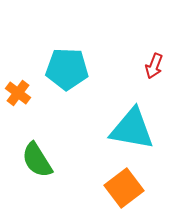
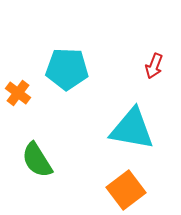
orange square: moved 2 px right, 2 px down
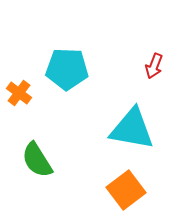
orange cross: moved 1 px right
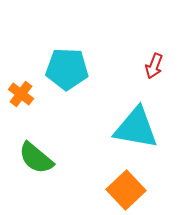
orange cross: moved 2 px right, 1 px down
cyan triangle: moved 4 px right, 1 px up
green semicircle: moved 1 px left, 2 px up; rotated 18 degrees counterclockwise
orange square: rotated 6 degrees counterclockwise
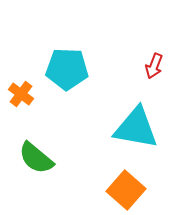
orange square: rotated 6 degrees counterclockwise
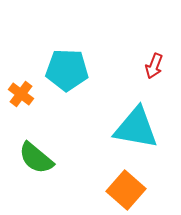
cyan pentagon: moved 1 px down
